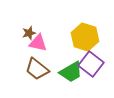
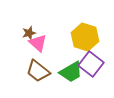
pink triangle: rotated 30 degrees clockwise
brown trapezoid: moved 1 px right, 2 px down
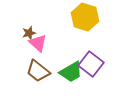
yellow hexagon: moved 20 px up
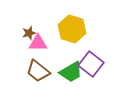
yellow hexagon: moved 13 px left, 12 px down
pink triangle: rotated 42 degrees counterclockwise
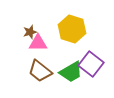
brown star: moved 1 px right, 1 px up
brown trapezoid: moved 2 px right
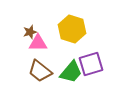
purple square: rotated 35 degrees clockwise
green trapezoid: rotated 20 degrees counterclockwise
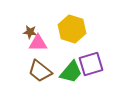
brown star: rotated 24 degrees clockwise
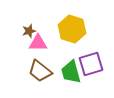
brown star: moved 1 px left, 1 px up; rotated 24 degrees counterclockwise
green trapezoid: rotated 125 degrees clockwise
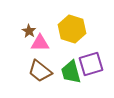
brown star: rotated 24 degrees counterclockwise
pink triangle: moved 2 px right
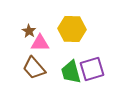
yellow hexagon: rotated 16 degrees counterclockwise
purple square: moved 1 px right, 5 px down
brown trapezoid: moved 6 px left, 3 px up; rotated 10 degrees clockwise
